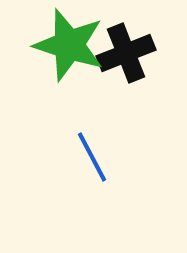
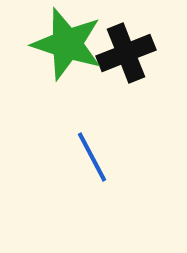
green star: moved 2 px left, 1 px up
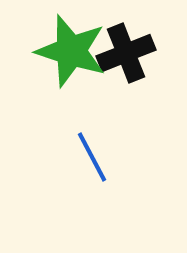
green star: moved 4 px right, 7 px down
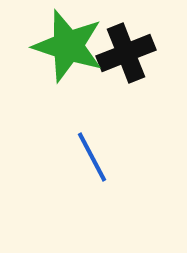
green star: moved 3 px left, 5 px up
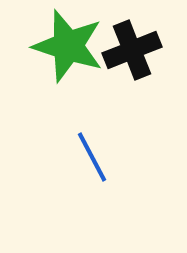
black cross: moved 6 px right, 3 px up
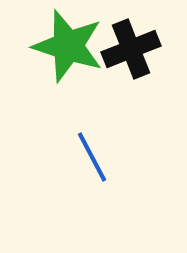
black cross: moved 1 px left, 1 px up
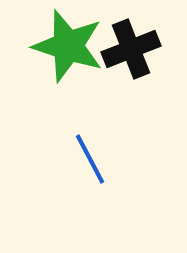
blue line: moved 2 px left, 2 px down
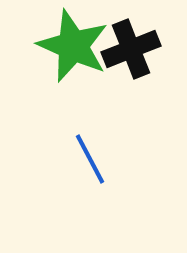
green star: moved 5 px right; rotated 6 degrees clockwise
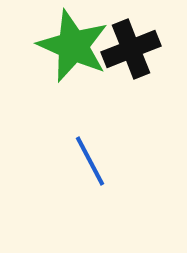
blue line: moved 2 px down
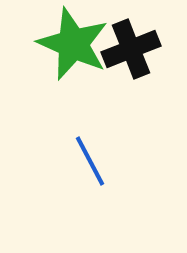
green star: moved 2 px up
